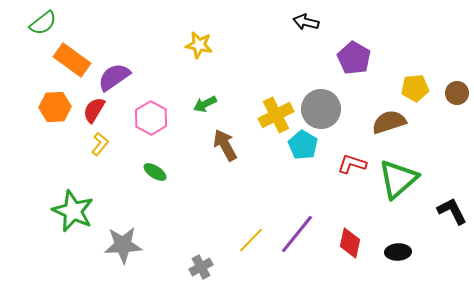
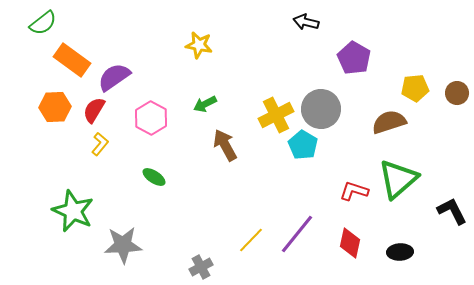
red L-shape: moved 2 px right, 27 px down
green ellipse: moved 1 px left, 5 px down
black ellipse: moved 2 px right
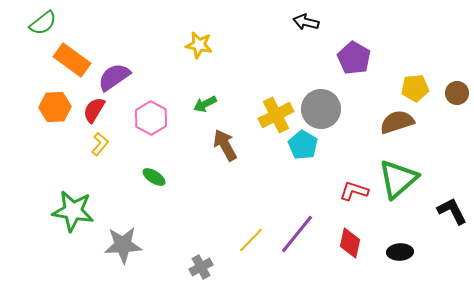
brown semicircle: moved 8 px right
green star: rotated 15 degrees counterclockwise
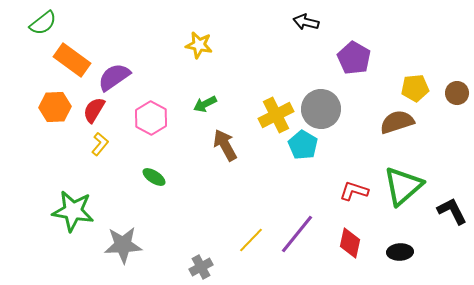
green triangle: moved 5 px right, 7 px down
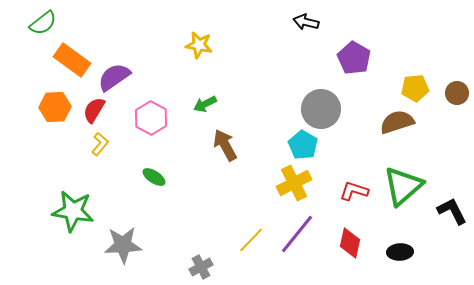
yellow cross: moved 18 px right, 68 px down
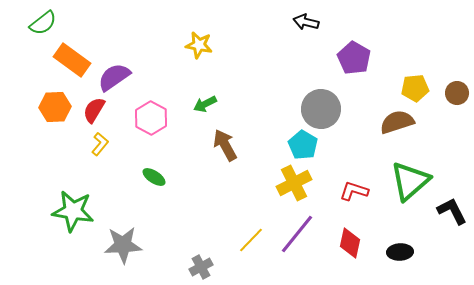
green triangle: moved 7 px right, 5 px up
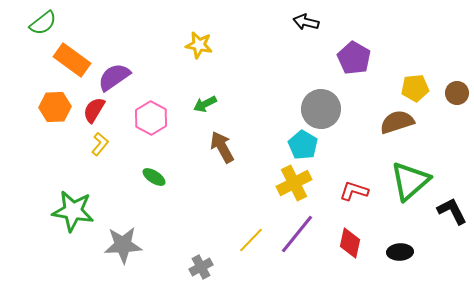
brown arrow: moved 3 px left, 2 px down
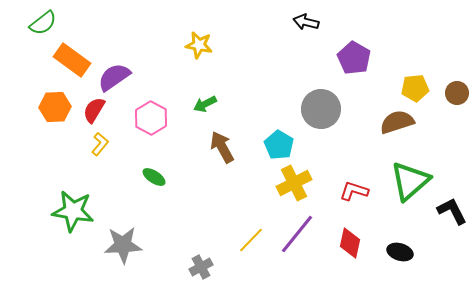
cyan pentagon: moved 24 px left
black ellipse: rotated 20 degrees clockwise
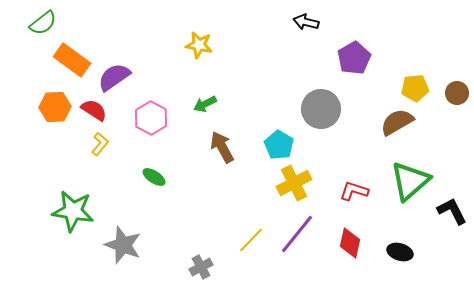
purple pentagon: rotated 12 degrees clockwise
red semicircle: rotated 92 degrees clockwise
brown semicircle: rotated 12 degrees counterclockwise
gray star: rotated 24 degrees clockwise
